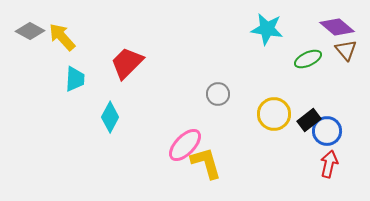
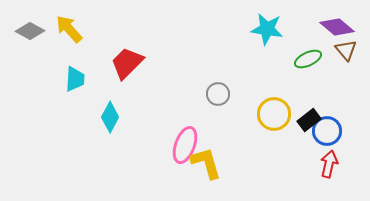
yellow arrow: moved 7 px right, 8 px up
pink ellipse: rotated 24 degrees counterclockwise
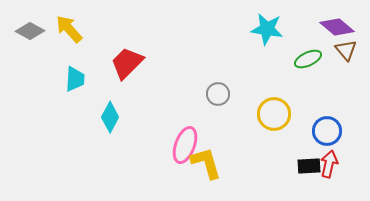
black rectangle: moved 46 px down; rotated 35 degrees clockwise
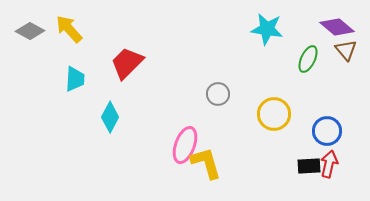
green ellipse: rotated 40 degrees counterclockwise
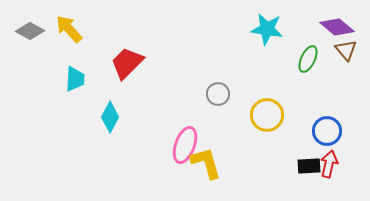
yellow circle: moved 7 px left, 1 px down
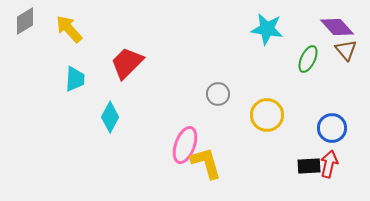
purple diamond: rotated 8 degrees clockwise
gray diamond: moved 5 px left, 10 px up; rotated 60 degrees counterclockwise
blue circle: moved 5 px right, 3 px up
